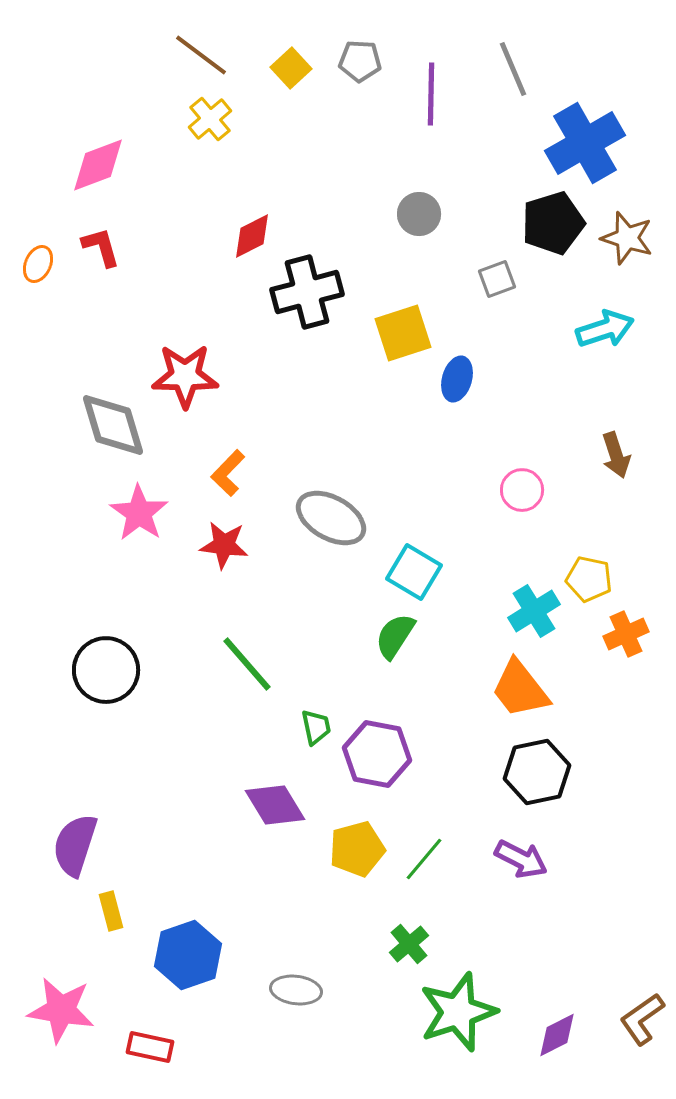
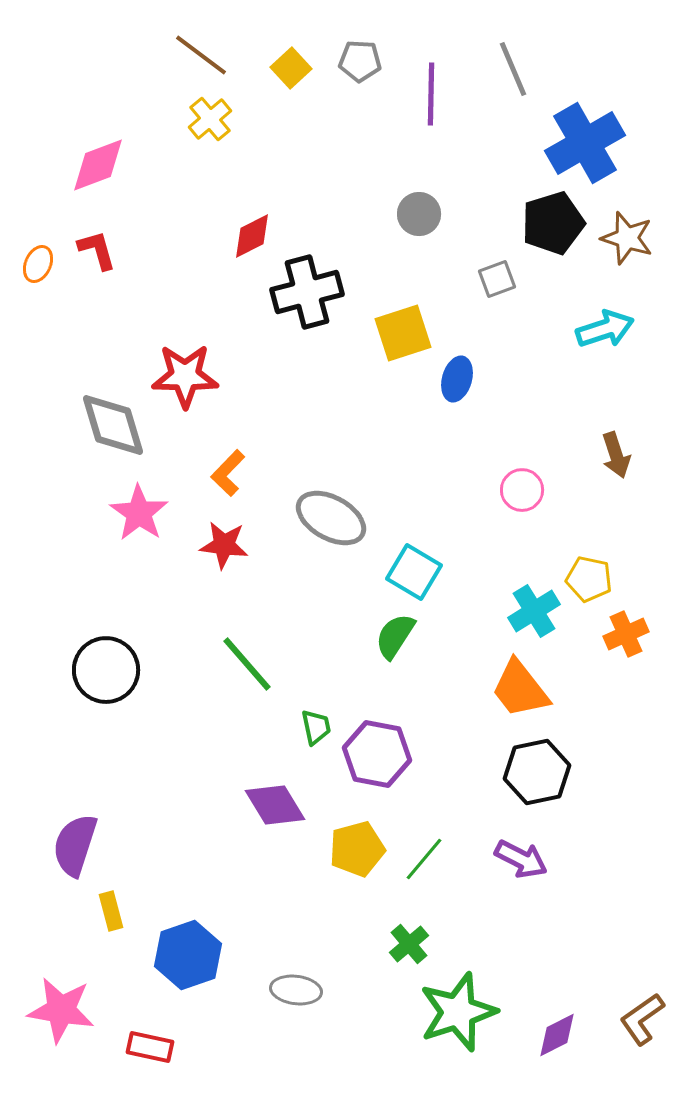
red L-shape at (101, 247): moved 4 px left, 3 px down
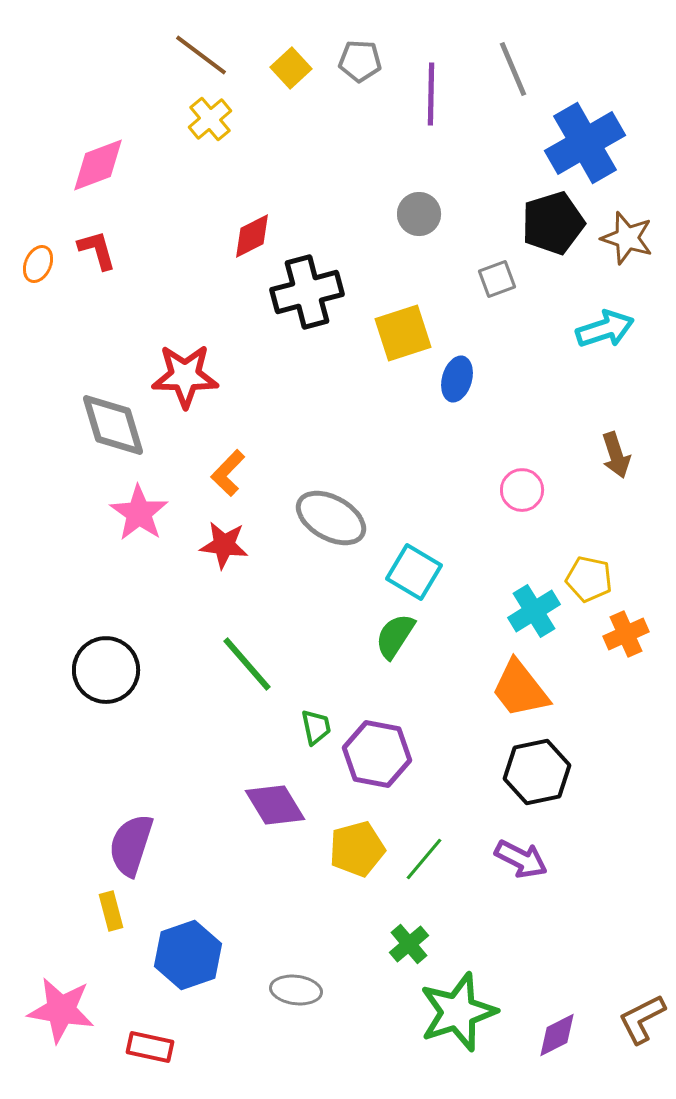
purple semicircle at (75, 845): moved 56 px right
brown L-shape at (642, 1019): rotated 8 degrees clockwise
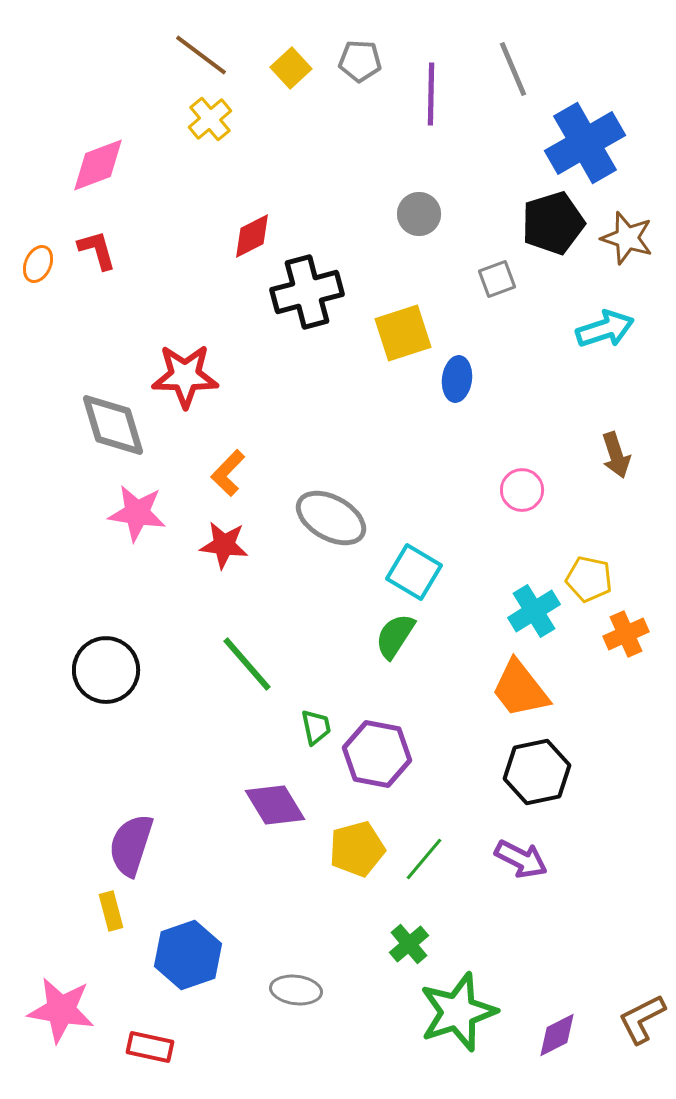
blue ellipse at (457, 379): rotated 9 degrees counterclockwise
pink star at (139, 513): moved 2 px left; rotated 26 degrees counterclockwise
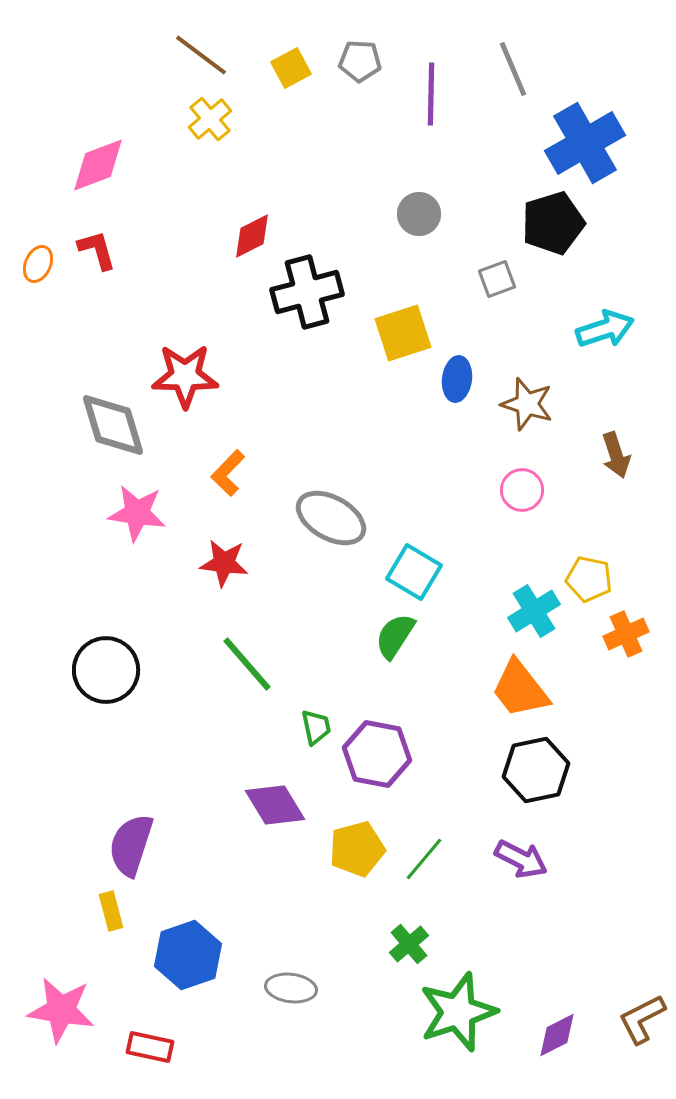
yellow square at (291, 68): rotated 15 degrees clockwise
brown star at (627, 238): moved 100 px left, 166 px down
red star at (224, 545): moved 18 px down
black hexagon at (537, 772): moved 1 px left, 2 px up
gray ellipse at (296, 990): moved 5 px left, 2 px up
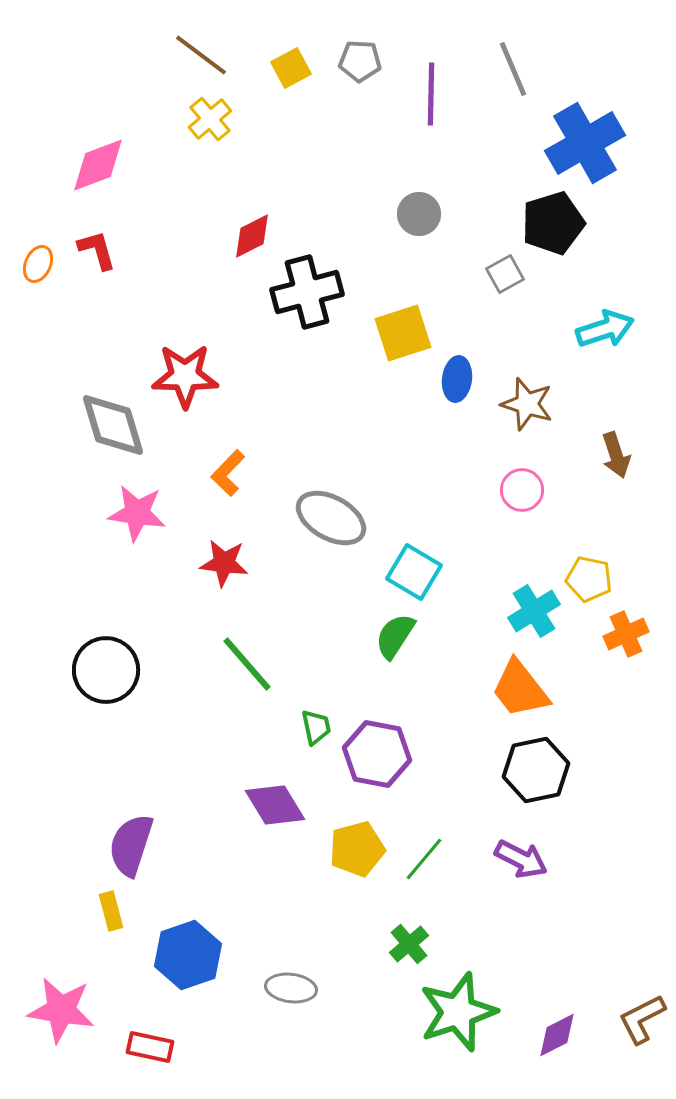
gray square at (497, 279): moved 8 px right, 5 px up; rotated 9 degrees counterclockwise
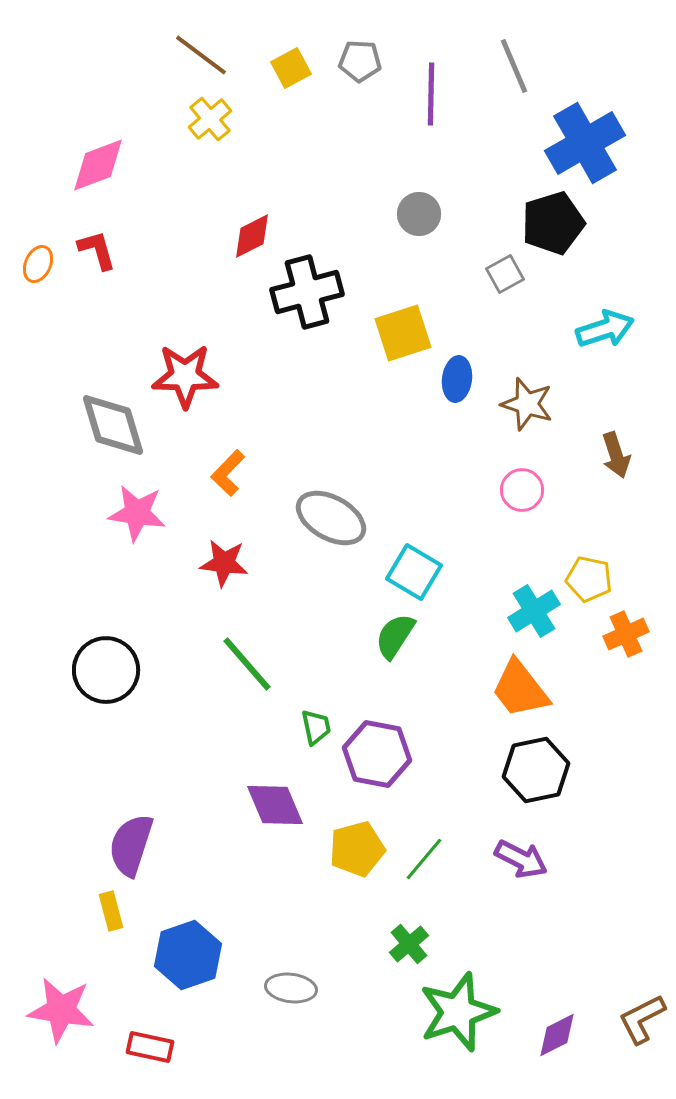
gray line at (513, 69): moved 1 px right, 3 px up
purple diamond at (275, 805): rotated 8 degrees clockwise
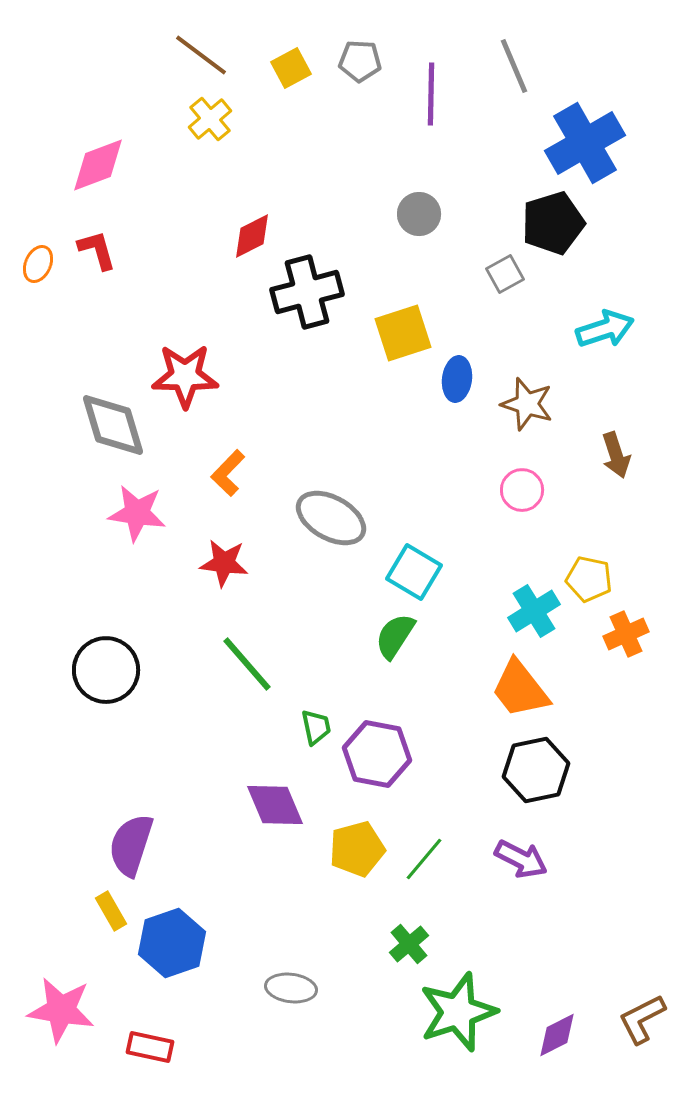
yellow rectangle at (111, 911): rotated 15 degrees counterclockwise
blue hexagon at (188, 955): moved 16 px left, 12 px up
